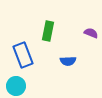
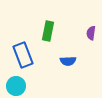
purple semicircle: rotated 104 degrees counterclockwise
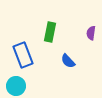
green rectangle: moved 2 px right, 1 px down
blue semicircle: rotated 49 degrees clockwise
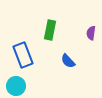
green rectangle: moved 2 px up
